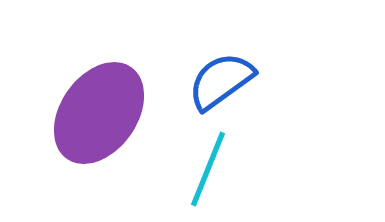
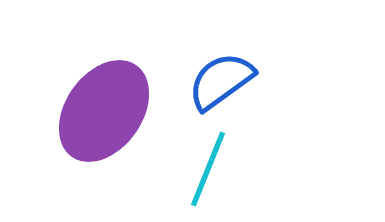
purple ellipse: moved 5 px right, 2 px up
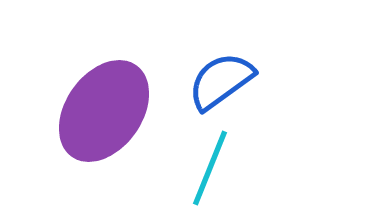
cyan line: moved 2 px right, 1 px up
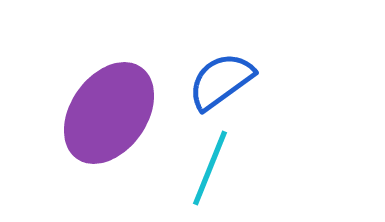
purple ellipse: moved 5 px right, 2 px down
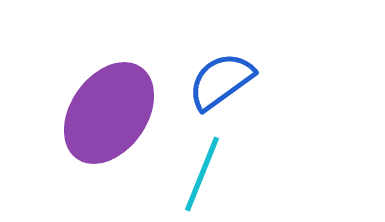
cyan line: moved 8 px left, 6 px down
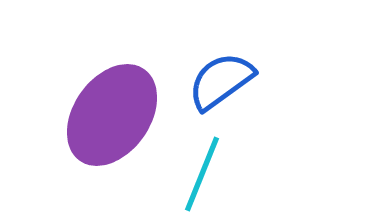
purple ellipse: moved 3 px right, 2 px down
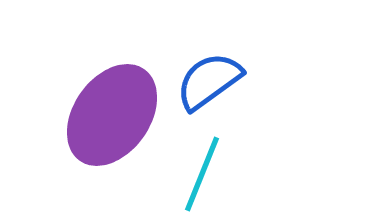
blue semicircle: moved 12 px left
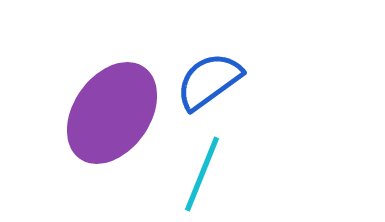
purple ellipse: moved 2 px up
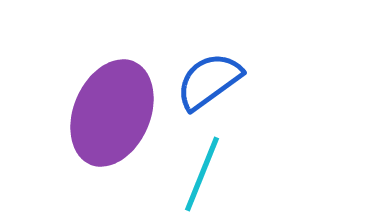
purple ellipse: rotated 12 degrees counterclockwise
